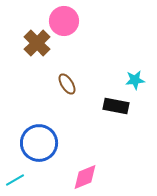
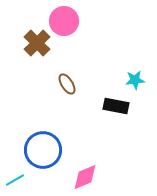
blue circle: moved 4 px right, 7 px down
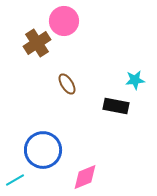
brown cross: rotated 12 degrees clockwise
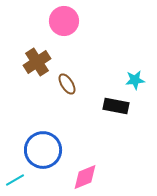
brown cross: moved 19 px down
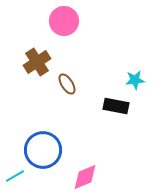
cyan line: moved 4 px up
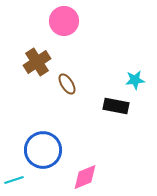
cyan line: moved 1 px left, 4 px down; rotated 12 degrees clockwise
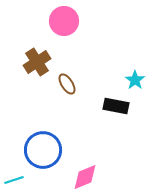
cyan star: rotated 30 degrees counterclockwise
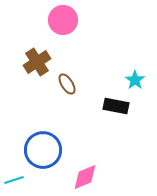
pink circle: moved 1 px left, 1 px up
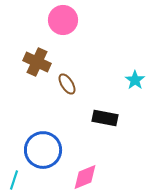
brown cross: rotated 32 degrees counterclockwise
black rectangle: moved 11 px left, 12 px down
cyan line: rotated 54 degrees counterclockwise
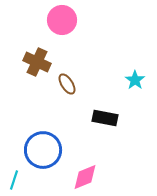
pink circle: moved 1 px left
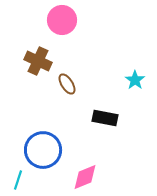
brown cross: moved 1 px right, 1 px up
cyan line: moved 4 px right
